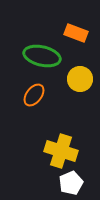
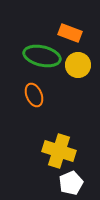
orange rectangle: moved 6 px left
yellow circle: moved 2 px left, 14 px up
orange ellipse: rotated 60 degrees counterclockwise
yellow cross: moved 2 px left
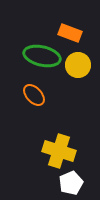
orange ellipse: rotated 20 degrees counterclockwise
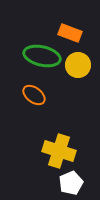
orange ellipse: rotated 10 degrees counterclockwise
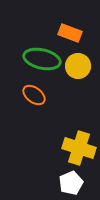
green ellipse: moved 3 px down
yellow circle: moved 1 px down
yellow cross: moved 20 px right, 3 px up
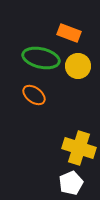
orange rectangle: moved 1 px left
green ellipse: moved 1 px left, 1 px up
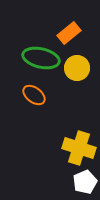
orange rectangle: rotated 60 degrees counterclockwise
yellow circle: moved 1 px left, 2 px down
white pentagon: moved 14 px right, 1 px up
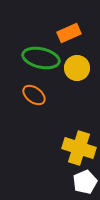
orange rectangle: rotated 15 degrees clockwise
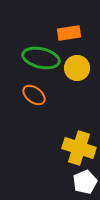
orange rectangle: rotated 15 degrees clockwise
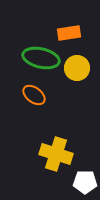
yellow cross: moved 23 px left, 6 px down
white pentagon: rotated 25 degrees clockwise
